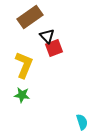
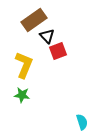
brown rectangle: moved 4 px right, 3 px down
red square: moved 4 px right, 3 px down
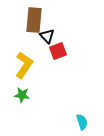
brown rectangle: rotated 50 degrees counterclockwise
yellow L-shape: rotated 12 degrees clockwise
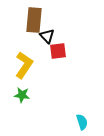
red square: rotated 12 degrees clockwise
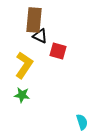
black triangle: moved 7 px left; rotated 21 degrees counterclockwise
red square: rotated 24 degrees clockwise
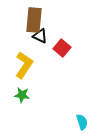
red square: moved 4 px right, 3 px up; rotated 24 degrees clockwise
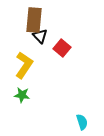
black triangle: rotated 21 degrees clockwise
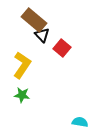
brown rectangle: rotated 55 degrees counterclockwise
black triangle: moved 2 px right, 1 px up
yellow L-shape: moved 2 px left
cyan semicircle: moved 2 px left; rotated 63 degrees counterclockwise
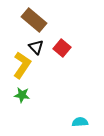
black triangle: moved 6 px left, 12 px down
cyan semicircle: rotated 14 degrees counterclockwise
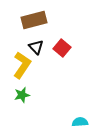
brown rectangle: rotated 55 degrees counterclockwise
green star: rotated 21 degrees counterclockwise
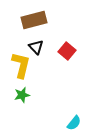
red square: moved 5 px right, 3 px down
yellow L-shape: moved 1 px left; rotated 20 degrees counterclockwise
cyan semicircle: moved 6 px left, 1 px down; rotated 133 degrees clockwise
